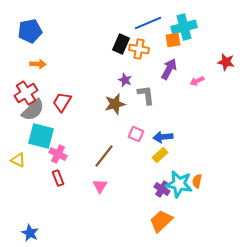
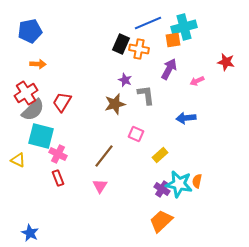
blue arrow: moved 23 px right, 19 px up
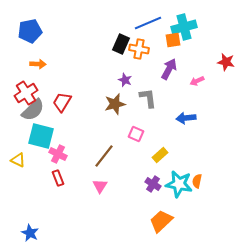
gray L-shape: moved 2 px right, 3 px down
purple cross: moved 9 px left, 5 px up
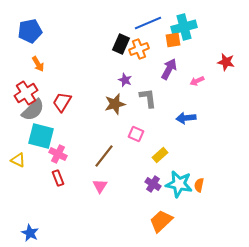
orange cross: rotated 30 degrees counterclockwise
orange arrow: rotated 56 degrees clockwise
orange semicircle: moved 2 px right, 4 px down
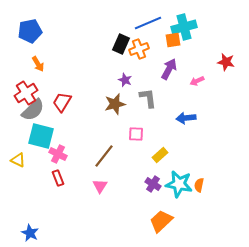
pink square: rotated 21 degrees counterclockwise
